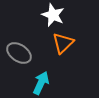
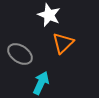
white star: moved 4 px left
gray ellipse: moved 1 px right, 1 px down
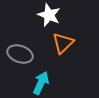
gray ellipse: rotated 15 degrees counterclockwise
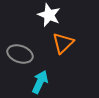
cyan arrow: moved 1 px left, 1 px up
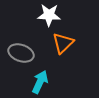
white star: rotated 20 degrees counterclockwise
gray ellipse: moved 1 px right, 1 px up
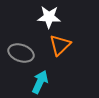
white star: moved 2 px down
orange triangle: moved 3 px left, 2 px down
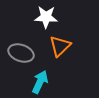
white star: moved 3 px left
orange triangle: moved 1 px down
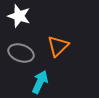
white star: moved 27 px left, 1 px up; rotated 15 degrees clockwise
orange triangle: moved 2 px left
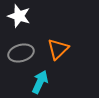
orange triangle: moved 3 px down
gray ellipse: rotated 35 degrees counterclockwise
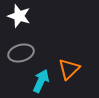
orange triangle: moved 11 px right, 20 px down
cyan arrow: moved 1 px right, 1 px up
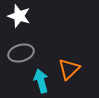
cyan arrow: rotated 40 degrees counterclockwise
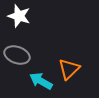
gray ellipse: moved 4 px left, 2 px down; rotated 35 degrees clockwise
cyan arrow: rotated 45 degrees counterclockwise
